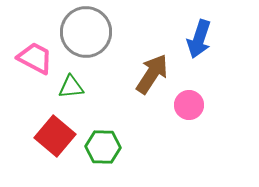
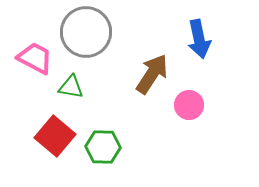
blue arrow: rotated 30 degrees counterclockwise
green triangle: rotated 16 degrees clockwise
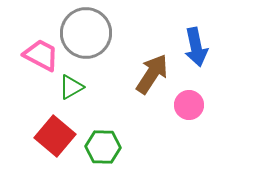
gray circle: moved 1 px down
blue arrow: moved 3 px left, 8 px down
pink trapezoid: moved 6 px right, 3 px up
green triangle: rotated 40 degrees counterclockwise
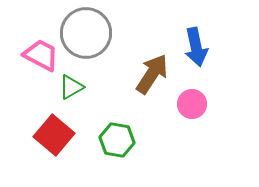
pink circle: moved 3 px right, 1 px up
red square: moved 1 px left, 1 px up
green hexagon: moved 14 px right, 7 px up; rotated 8 degrees clockwise
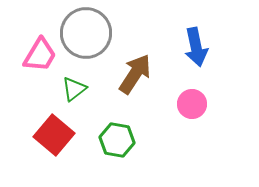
pink trapezoid: moved 1 px left; rotated 93 degrees clockwise
brown arrow: moved 17 px left
green triangle: moved 3 px right, 2 px down; rotated 8 degrees counterclockwise
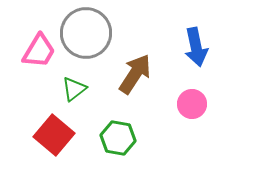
pink trapezoid: moved 1 px left, 4 px up
green hexagon: moved 1 px right, 2 px up
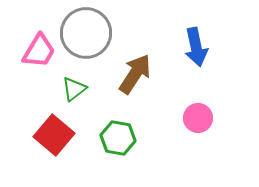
pink circle: moved 6 px right, 14 px down
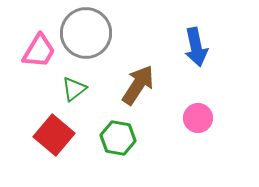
brown arrow: moved 3 px right, 11 px down
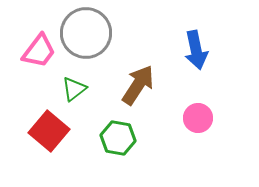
blue arrow: moved 3 px down
pink trapezoid: rotated 6 degrees clockwise
red square: moved 5 px left, 4 px up
